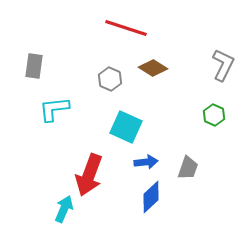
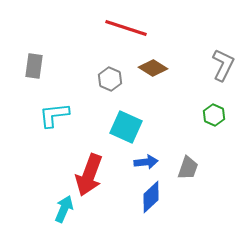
cyan L-shape: moved 6 px down
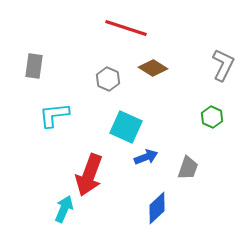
gray hexagon: moved 2 px left
green hexagon: moved 2 px left, 2 px down
blue arrow: moved 5 px up; rotated 15 degrees counterclockwise
blue diamond: moved 6 px right, 11 px down
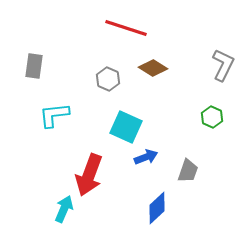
gray trapezoid: moved 3 px down
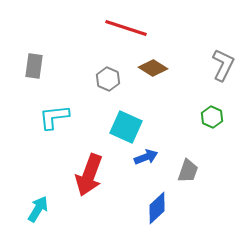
cyan L-shape: moved 2 px down
cyan arrow: moved 26 px left; rotated 8 degrees clockwise
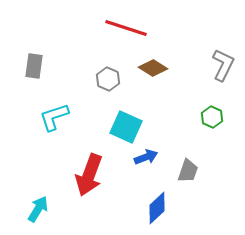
cyan L-shape: rotated 12 degrees counterclockwise
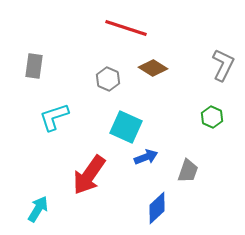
red arrow: rotated 15 degrees clockwise
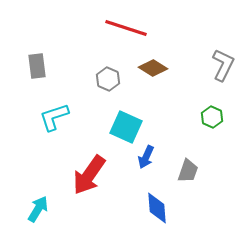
gray rectangle: moved 3 px right; rotated 15 degrees counterclockwise
blue arrow: rotated 135 degrees clockwise
blue diamond: rotated 52 degrees counterclockwise
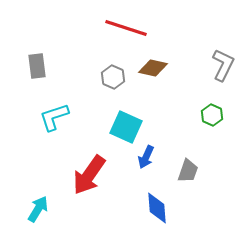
brown diamond: rotated 20 degrees counterclockwise
gray hexagon: moved 5 px right, 2 px up
green hexagon: moved 2 px up
